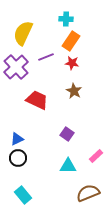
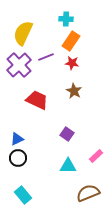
purple cross: moved 3 px right, 2 px up
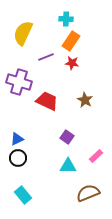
purple cross: moved 17 px down; rotated 30 degrees counterclockwise
brown star: moved 11 px right, 9 px down
red trapezoid: moved 10 px right, 1 px down
purple square: moved 3 px down
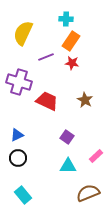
blue triangle: moved 4 px up
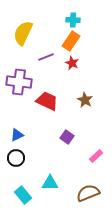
cyan cross: moved 7 px right, 1 px down
red star: rotated 16 degrees clockwise
purple cross: rotated 10 degrees counterclockwise
black circle: moved 2 px left
cyan triangle: moved 18 px left, 17 px down
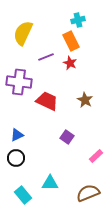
cyan cross: moved 5 px right; rotated 16 degrees counterclockwise
orange rectangle: rotated 60 degrees counterclockwise
red star: moved 2 px left
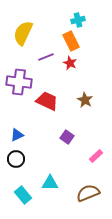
black circle: moved 1 px down
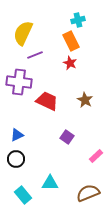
purple line: moved 11 px left, 2 px up
